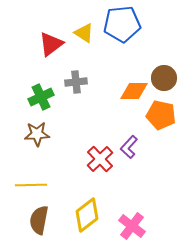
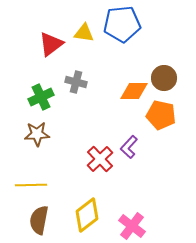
yellow triangle: rotated 25 degrees counterclockwise
gray cross: rotated 20 degrees clockwise
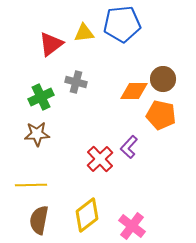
yellow triangle: rotated 15 degrees counterclockwise
brown circle: moved 1 px left, 1 px down
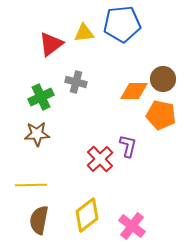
purple L-shape: moved 1 px left, 1 px up; rotated 150 degrees clockwise
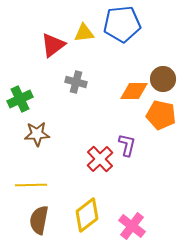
red triangle: moved 2 px right, 1 px down
green cross: moved 21 px left, 2 px down
purple L-shape: moved 1 px left, 1 px up
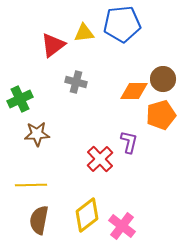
orange pentagon: rotated 28 degrees counterclockwise
purple L-shape: moved 2 px right, 3 px up
pink cross: moved 10 px left
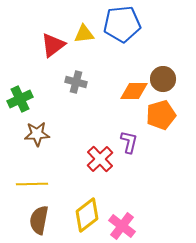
yellow triangle: moved 1 px down
yellow line: moved 1 px right, 1 px up
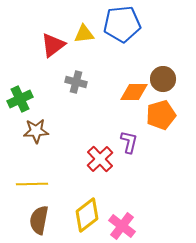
orange diamond: moved 1 px down
brown star: moved 1 px left, 3 px up
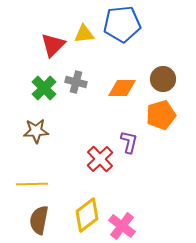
red triangle: rotated 8 degrees counterclockwise
orange diamond: moved 12 px left, 4 px up
green cross: moved 24 px right, 11 px up; rotated 20 degrees counterclockwise
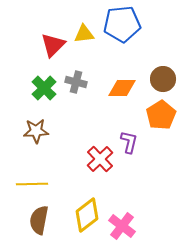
orange pentagon: rotated 16 degrees counterclockwise
